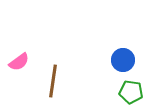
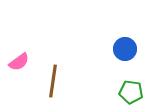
blue circle: moved 2 px right, 11 px up
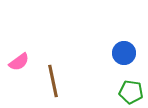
blue circle: moved 1 px left, 4 px down
brown line: rotated 20 degrees counterclockwise
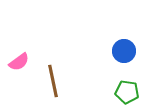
blue circle: moved 2 px up
green pentagon: moved 4 px left
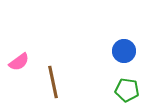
brown line: moved 1 px down
green pentagon: moved 2 px up
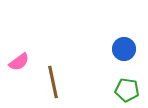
blue circle: moved 2 px up
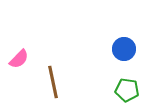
pink semicircle: moved 3 px up; rotated 10 degrees counterclockwise
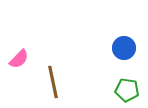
blue circle: moved 1 px up
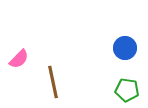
blue circle: moved 1 px right
